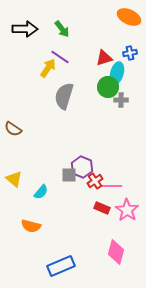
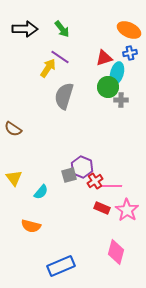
orange ellipse: moved 13 px down
gray square: rotated 14 degrees counterclockwise
yellow triangle: moved 1 px up; rotated 12 degrees clockwise
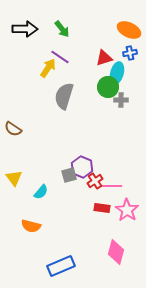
red rectangle: rotated 14 degrees counterclockwise
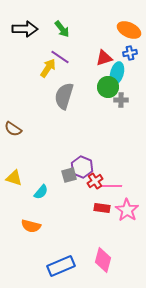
yellow triangle: rotated 36 degrees counterclockwise
pink diamond: moved 13 px left, 8 px down
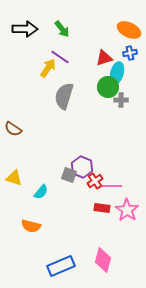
gray square: rotated 35 degrees clockwise
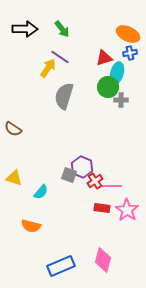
orange ellipse: moved 1 px left, 4 px down
